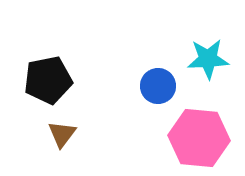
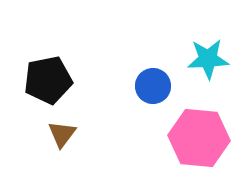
blue circle: moved 5 px left
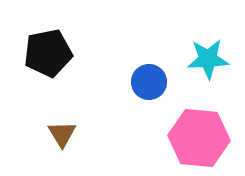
black pentagon: moved 27 px up
blue circle: moved 4 px left, 4 px up
brown triangle: rotated 8 degrees counterclockwise
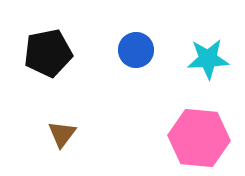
blue circle: moved 13 px left, 32 px up
brown triangle: rotated 8 degrees clockwise
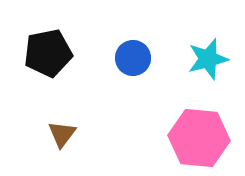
blue circle: moved 3 px left, 8 px down
cyan star: rotated 12 degrees counterclockwise
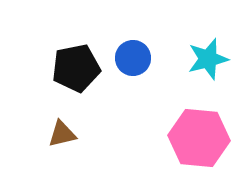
black pentagon: moved 28 px right, 15 px down
brown triangle: rotated 40 degrees clockwise
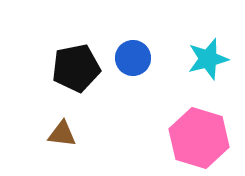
brown triangle: rotated 20 degrees clockwise
pink hexagon: rotated 12 degrees clockwise
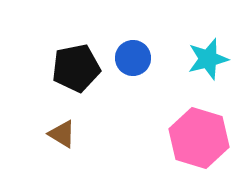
brown triangle: rotated 24 degrees clockwise
